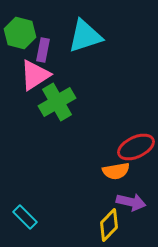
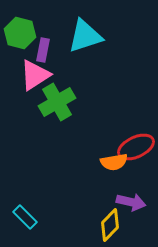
orange semicircle: moved 2 px left, 9 px up
yellow diamond: moved 1 px right
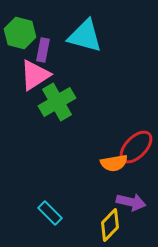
cyan triangle: rotated 33 degrees clockwise
red ellipse: rotated 21 degrees counterclockwise
orange semicircle: moved 1 px down
cyan rectangle: moved 25 px right, 4 px up
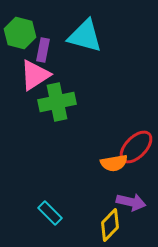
green cross: rotated 18 degrees clockwise
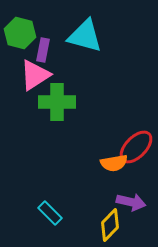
green cross: rotated 12 degrees clockwise
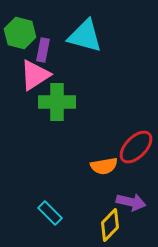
orange semicircle: moved 10 px left, 3 px down
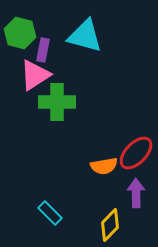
red ellipse: moved 6 px down
purple arrow: moved 5 px right, 9 px up; rotated 104 degrees counterclockwise
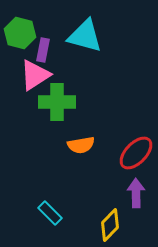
orange semicircle: moved 23 px left, 21 px up
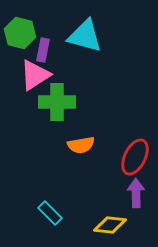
red ellipse: moved 1 px left, 4 px down; rotated 18 degrees counterclockwise
yellow diamond: rotated 52 degrees clockwise
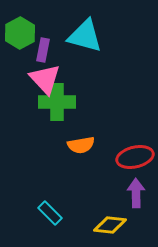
green hexagon: rotated 16 degrees clockwise
pink triangle: moved 10 px right, 4 px down; rotated 40 degrees counterclockwise
red ellipse: rotated 51 degrees clockwise
